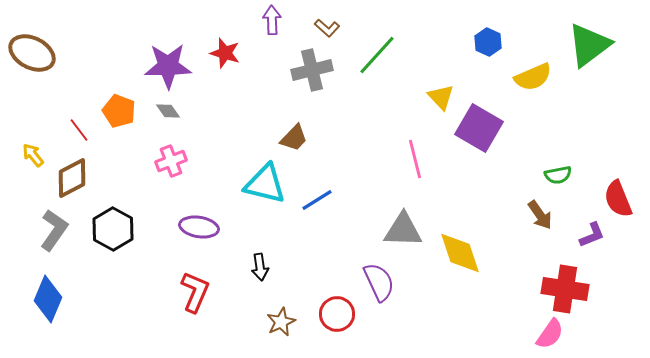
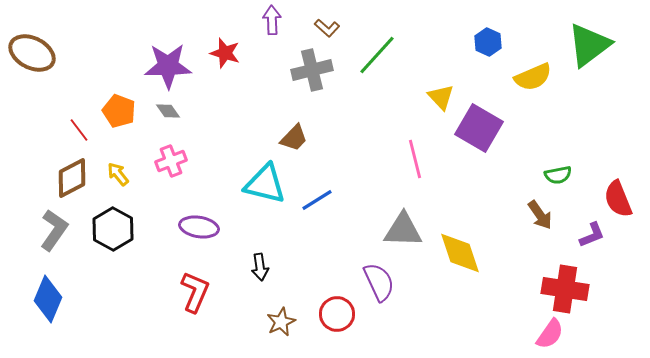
yellow arrow: moved 85 px right, 19 px down
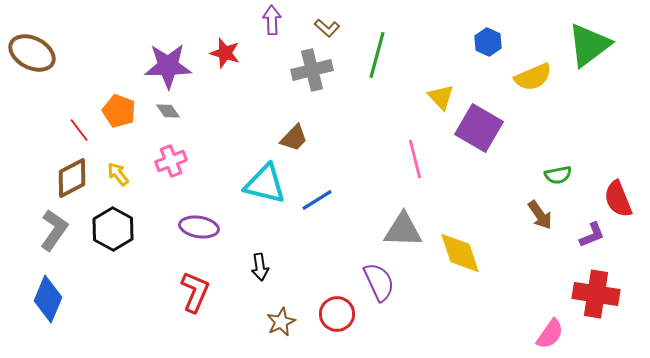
green line: rotated 27 degrees counterclockwise
red cross: moved 31 px right, 5 px down
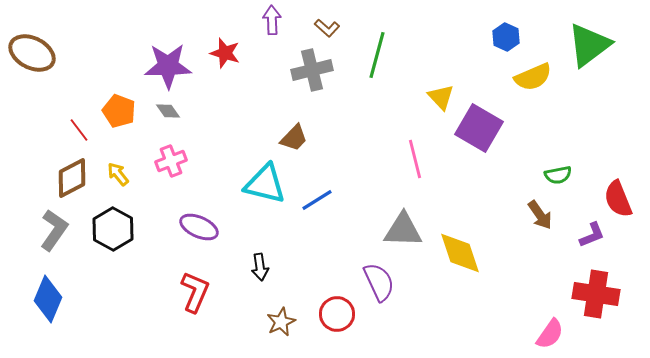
blue hexagon: moved 18 px right, 5 px up
purple ellipse: rotated 15 degrees clockwise
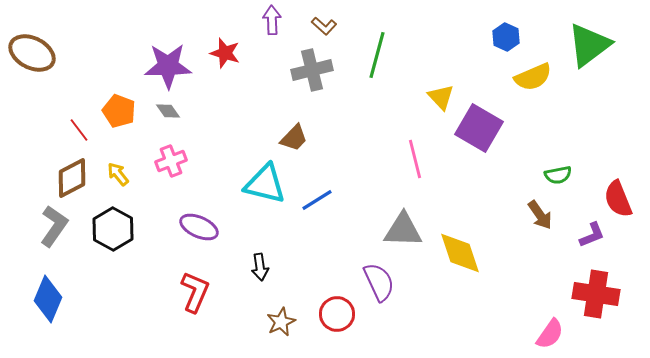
brown L-shape: moved 3 px left, 2 px up
gray L-shape: moved 4 px up
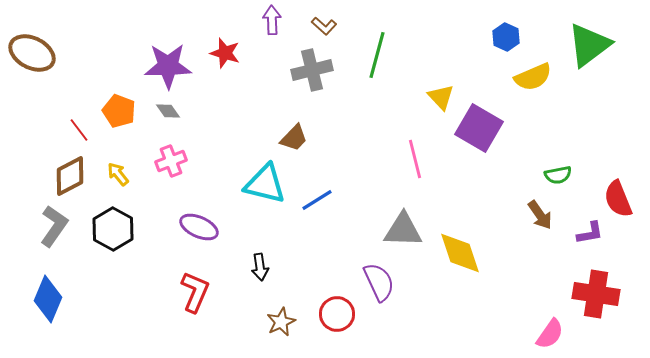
brown diamond: moved 2 px left, 2 px up
purple L-shape: moved 2 px left, 2 px up; rotated 12 degrees clockwise
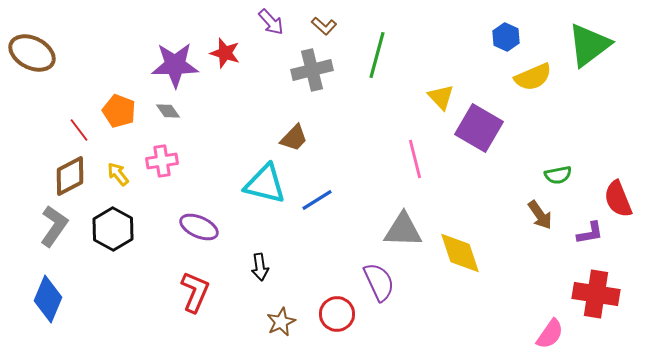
purple arrow: moved 1 px left, 2 px down; rotated 140 degrees clockwise
purple star: moved 7 px right, 1 px up
pink cross: moved 9 px left; rotated 12 degrees clockwise
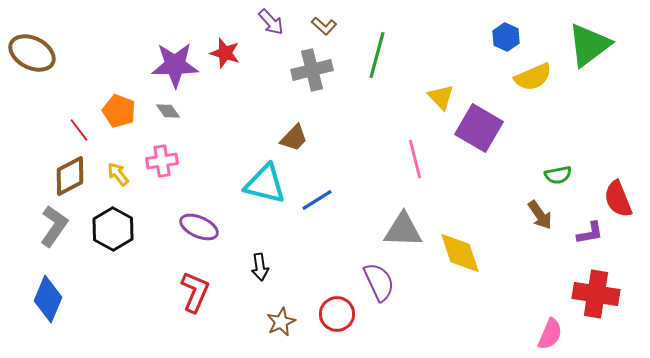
pink semicircle: rotated 12 degrees counterclockwise
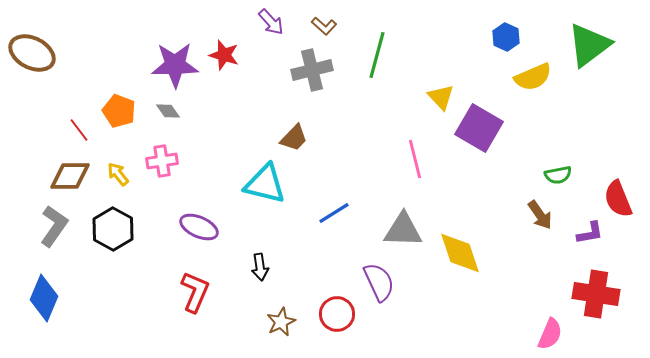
red star: moved 1 px left, 2 px down
brown diamond: rotated 27 degrees clockwise
blue line: moved 17 px right, 13 px down
blue diamond: moved 4 px left, 1 px up
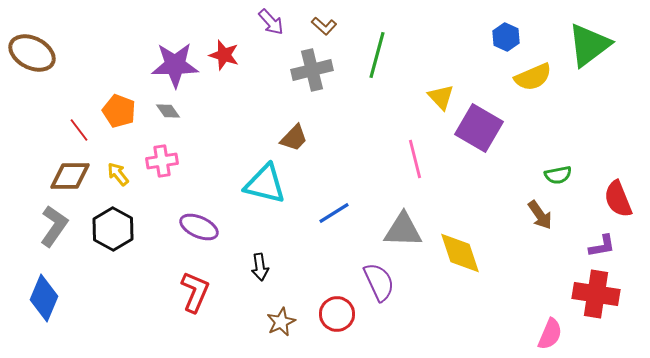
purple L-shape: moved 12 px right, 13 px down
